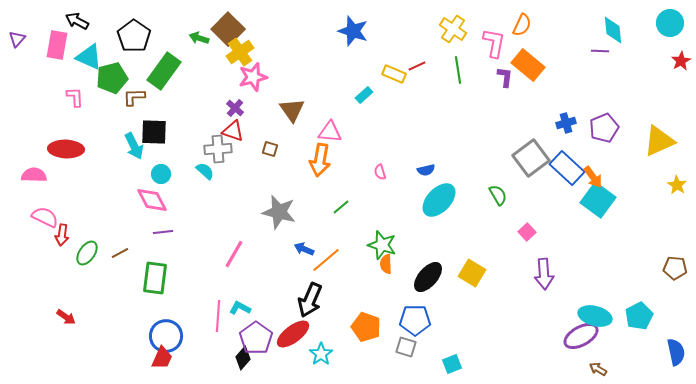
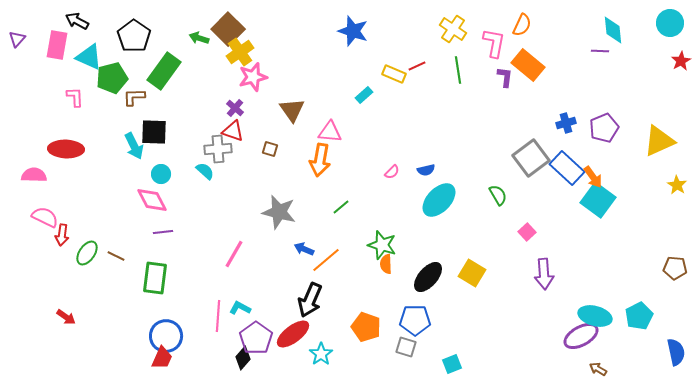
pink semicircle at (380, 172): moved 12 px right; rotated 119 degrees counterclockwise
brown line at (120, 253): moved 4 px left, 3 px down; rotated 54 degrees clockwise
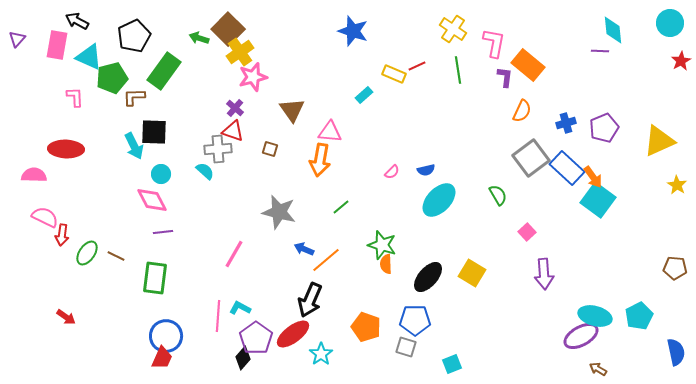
orange semicircle at (522, 25): moved 86 px down
black pentagon at (134, 36): rotated 12 degrees clockwise
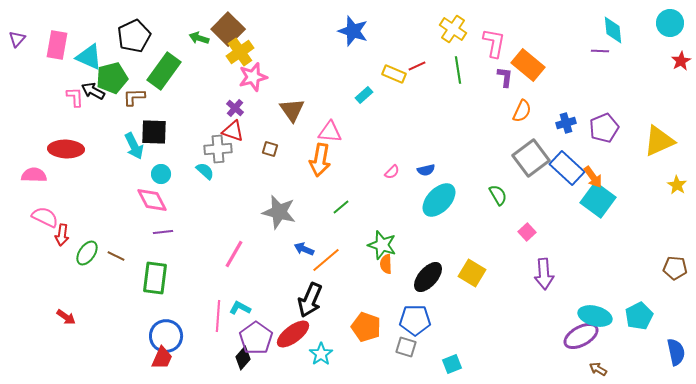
black arrow at (77, 21): moved 16 px right, 70 px down
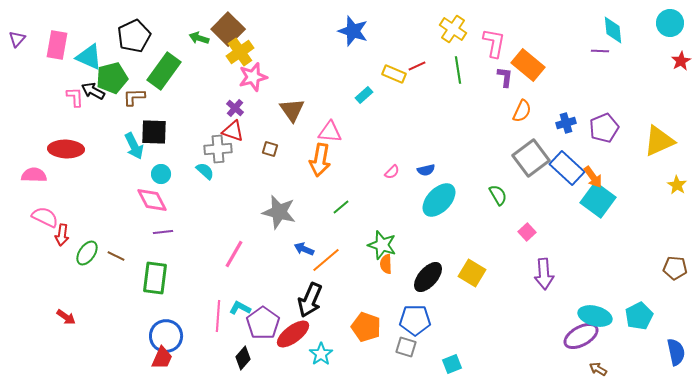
purple pentagon at (256, 338): moved 7 px right, 15 px up
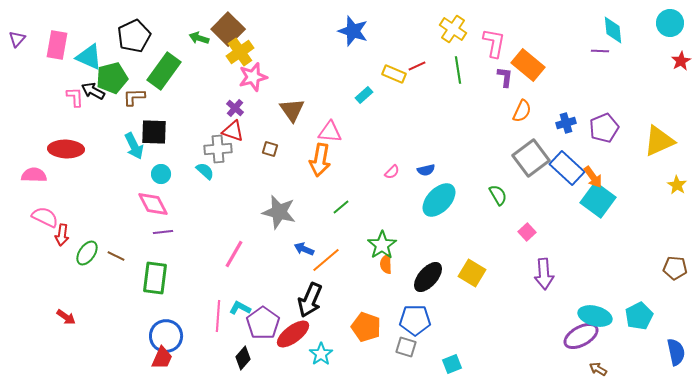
pink diamond at (152, 200): moved 1 px right, 4 px down
green star at (382, 245): rotated 20 degrees clockwise
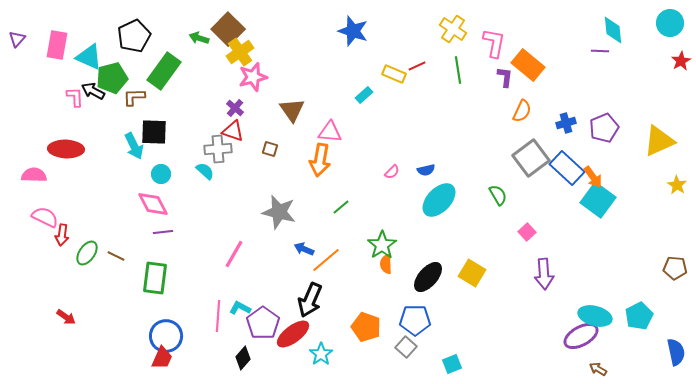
gray square at (406, 347): rotated 25 degrees clockwise
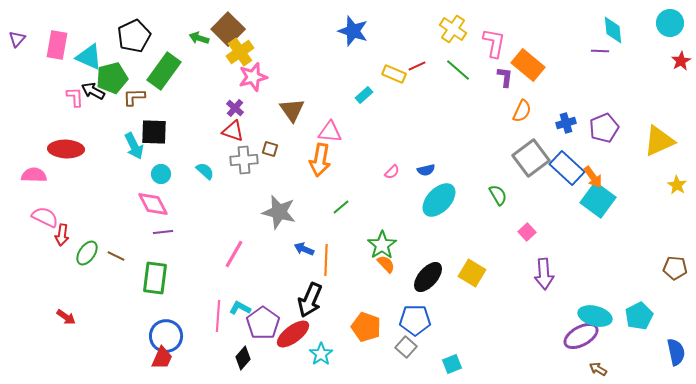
green line at (458, 70): rotated 40 degrees counterclockwise
gray cross at (218, 149): moved 26 px right, 11 px down
orange line at (326, 260): rotated 48 degrees counterclockwise
orange semicircle at (386, 264): rotated 138 degrees clockwise
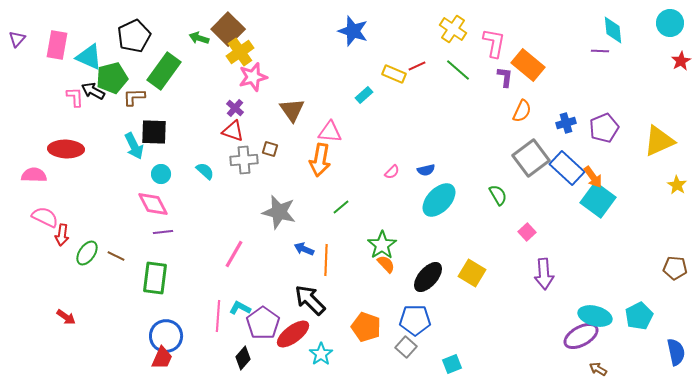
black arrow at (310, 300): rotated 112 degrees clockwise
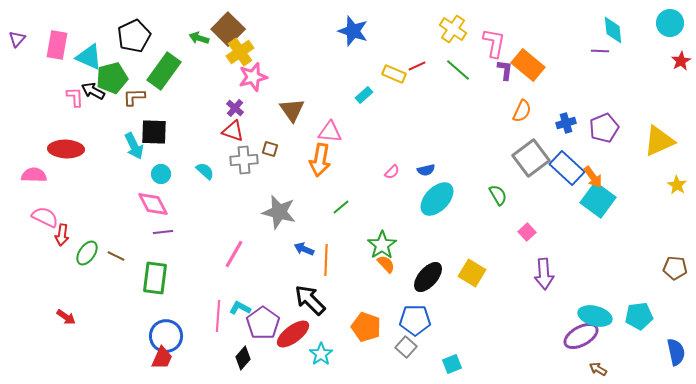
purple L-shape at (505, 77): moved 7 px up
cyan ellipse at (439, 200): moved 2 px left, 1 px up
cyan pentagon at (639, 316): rotated 20 degrees clockwise
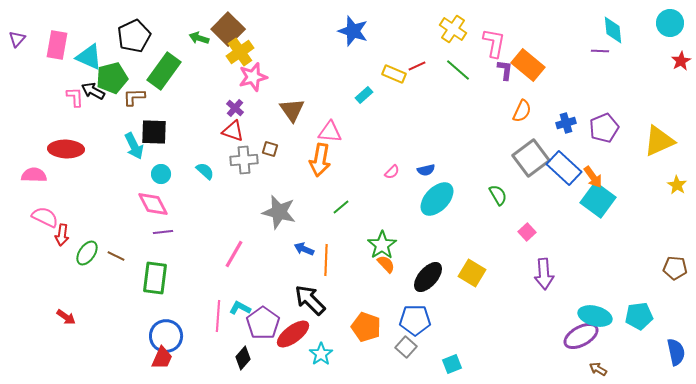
blue rectangle at (567, 168): moved 3 px left
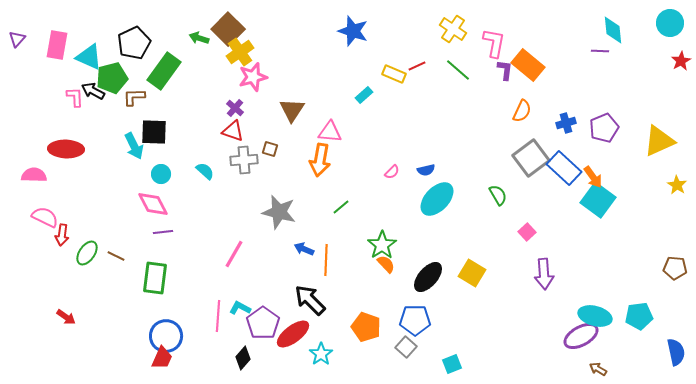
black pentagon at (134, 36): moved 7 px down
brown triangle at (292, 110): rotated 8 degrees clockwise
